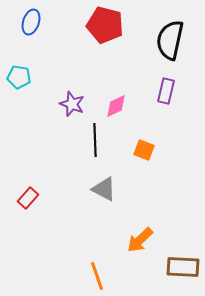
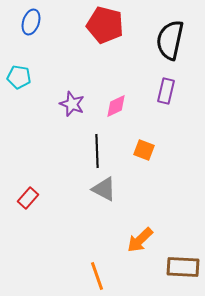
black line: moved 2 px right, 11 px down
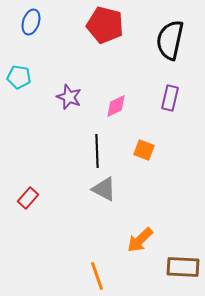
purple rectangle: moved 4 px right, 7 px down
purple star: moved 3 px left, 7 px up
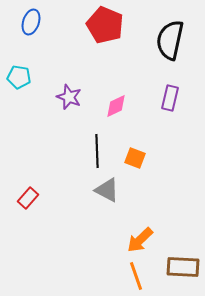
red pentagon: rotated 9 degrees clockwise
orange square: moved 9 px left, 8 px down
gray triangle: moved 3 px right, 1 px down
orange line: moved 39 px right
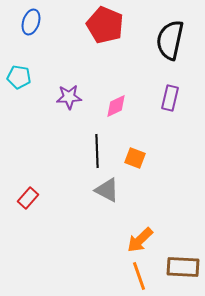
purple star: rotated 25 degrees counterclockwise
orange line: moved 3 px right
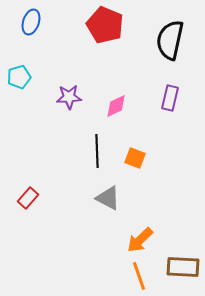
cyan pentagon: rotated 25 degrees counterclockwise
gray triangle: moved 1 px right, 8 px down
